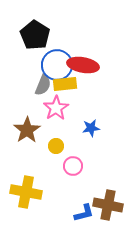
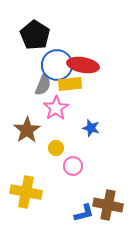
yellow rectangle: moved 5 px right
blue star: rotated 24 degrees clockwise
yellow circle: moved 2 px down
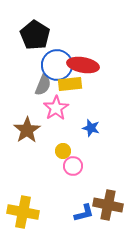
yellow circle: moved 7 px right, 3 px down
yellow cross: moved 3 px left, 20 px down
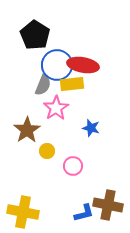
yellow rectangle: moved 2 px right
yellow circle: moved 16 px left
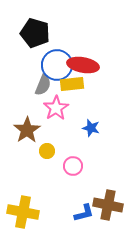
black pentagon: moved 2 px up; rotated 16 degrees counterclockwise
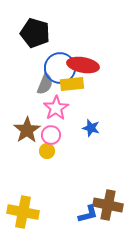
blue circle: moved 3 px right, 3 px down
gray semicircle: moved 2 px right, 1 px up
pink circle: moved 22 px left, 31 px up
blue L-shape: moved 4 px right, 1 px down
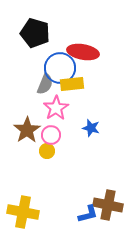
red ellipse: moved 13 px up
